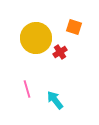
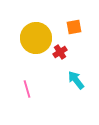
orange square: rotated 28 degrees counterclockwise
cyan arrow: moved 21 px right, 20 px up
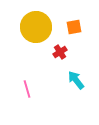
yellow circle: moved 11 px up
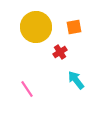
pink line: rotated 18 degrees counterclockwise
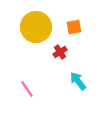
cyan arrow: moved 2 px right, 1 px down
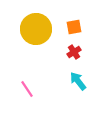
yellow circle: moved 2 px down
red cross: moved 14 px right
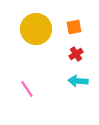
red cross: moved 2 px right, 2 px down
cyan arrow: rotated 48 degrees counterclockwise
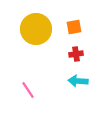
red cross: rotated 24 degrees clockwise
pink line: moved 1 px right, 1 px down
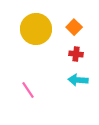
orange square: rotated 35 degrees counterclockwise
red cross: rotated 16 degrees clockwise
cyan arrow: moved 1 px up
